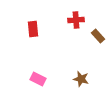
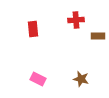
brown rectangle: rotated 48 degrees counterclockwise
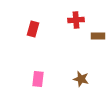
red rectangle: rotated 21 degrees clockwise
pink rectangle: rotated 70 degrees clockwise
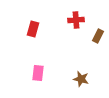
brown rectangle: rotated 64 degrees counterclockwise
pink rectangle: moved 6 px up
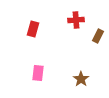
brown star: rotated 21 degrees clockwise
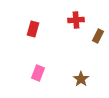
pink rectangle: rotated 14 degrees clockwise
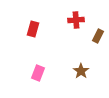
brown star: moved 8 px up
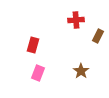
red rectangle: moved 16 px down
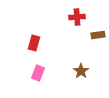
red cross: moved 1 px right, 3 px up
brown rectangle: moved 1 px up; rotated 56 degrees clockwise
red rectangle: moved 1 px right, 2 px up
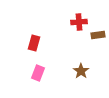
red cross: moved 2 px right, 5 px down
